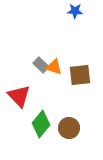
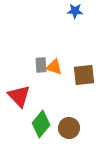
gray rectangle: rotated 42 degrees clockwise
brown square: moved 4 px right
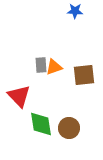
orange triangle: rotated 36 degrees counterclockwise
green diamond: rotated 48 degrees counterclockwise
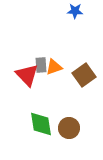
brown square: rotated 30 degrees counterclockwise
red triangle: moved 8 px right, 21 px up
